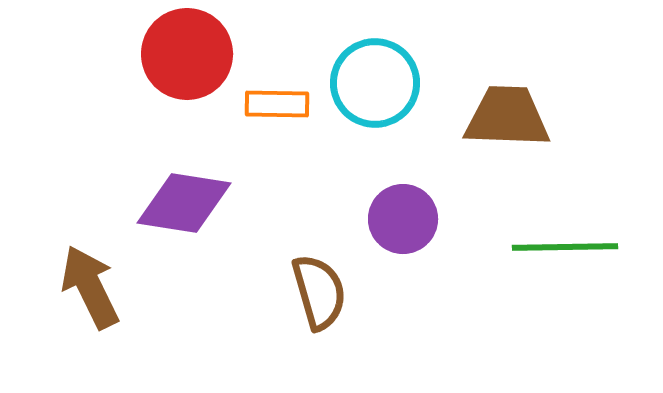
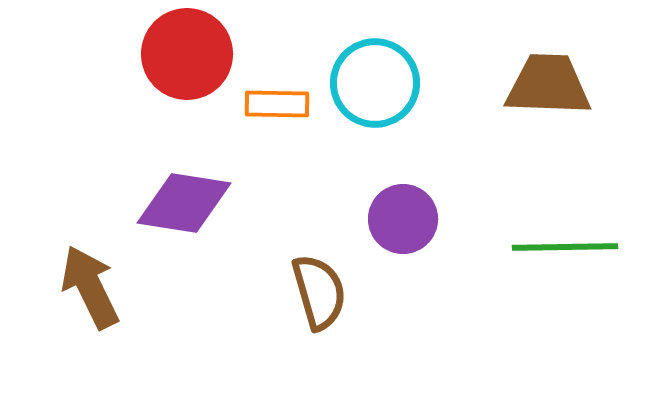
brown trapezoid: moved 41 px right, 32 px up
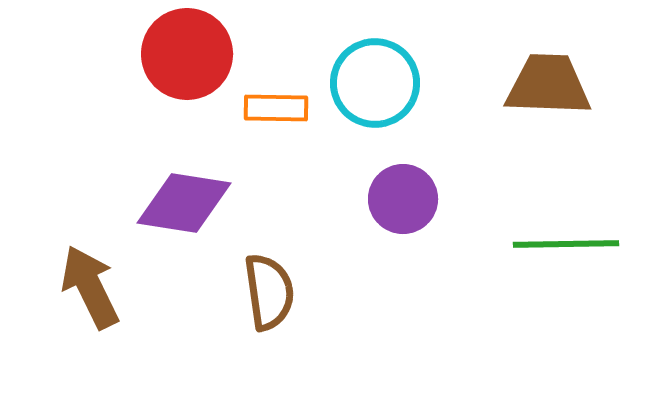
orange rectangle: moved 1 px left, 4 px down
purple circle: moved 20 px up
green line: moved 1 px right, 3 px up
brown semicircle: moved 50 px left; rotated 8 degrees clockwise
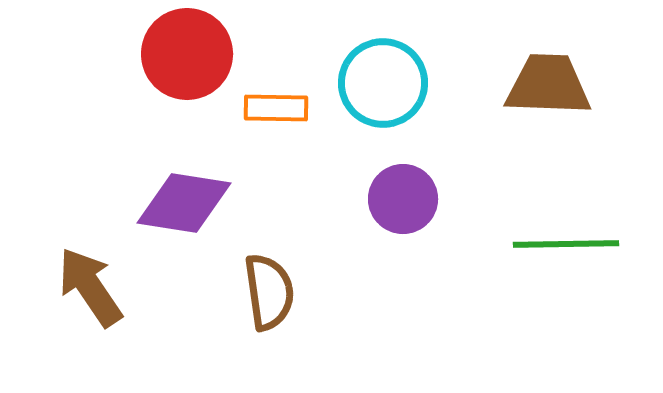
cyan circle: moved 8 px right
brown arrow: rotated 8 degrees counterclockwise
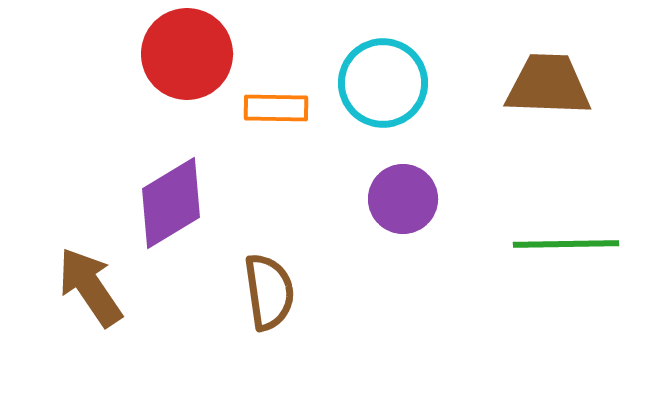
purple diamond: moved 13 px left; rotated 40 degrees counterclockwise
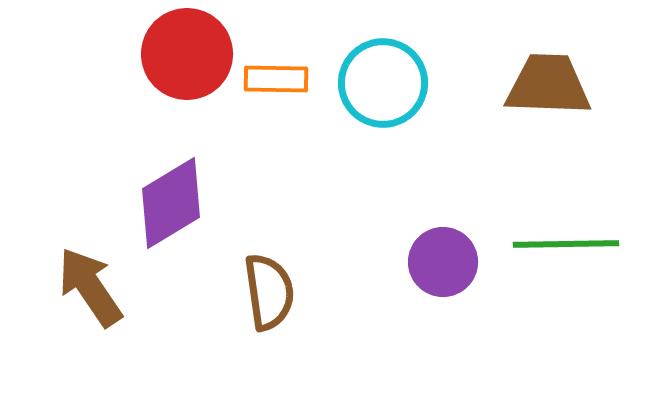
orange rectangle: moved 29 px up
purple circle: moved 40 px right, 63 px down
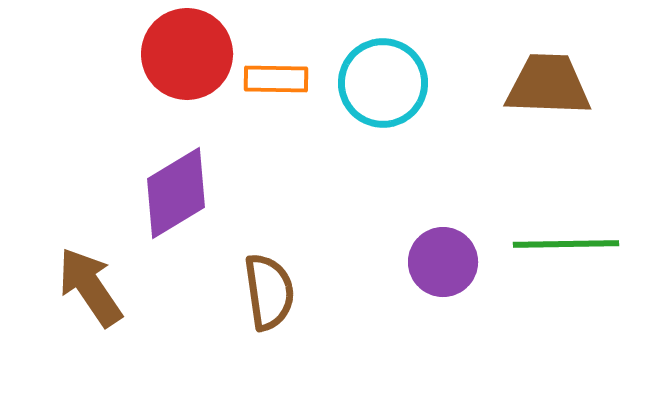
purple diamond: moved 5 px right, 10 px up
